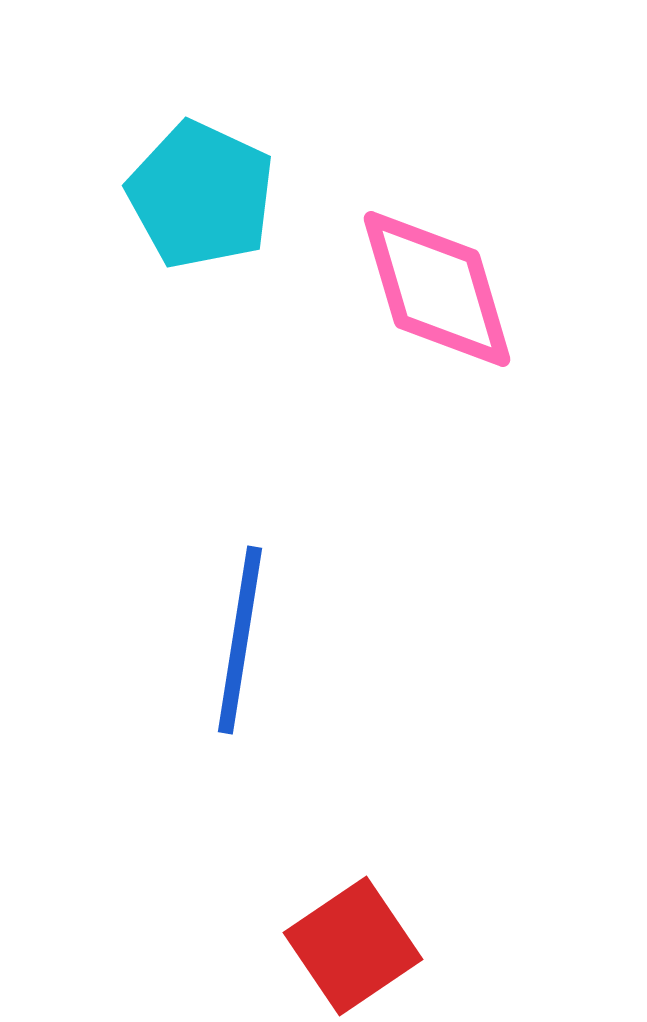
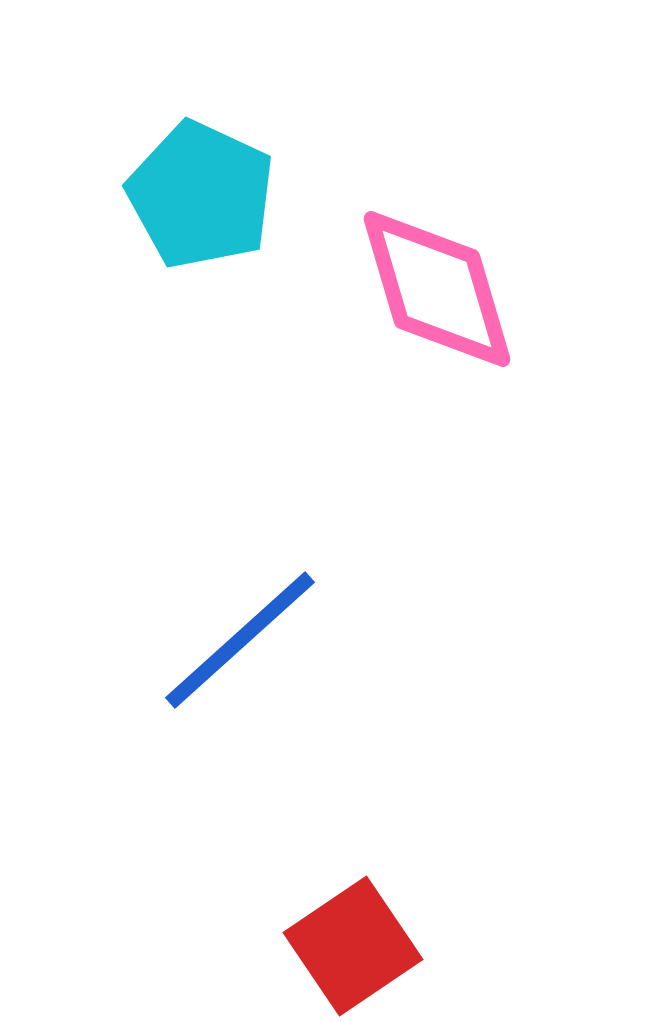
blue line: rotated 39 degrees clockwise
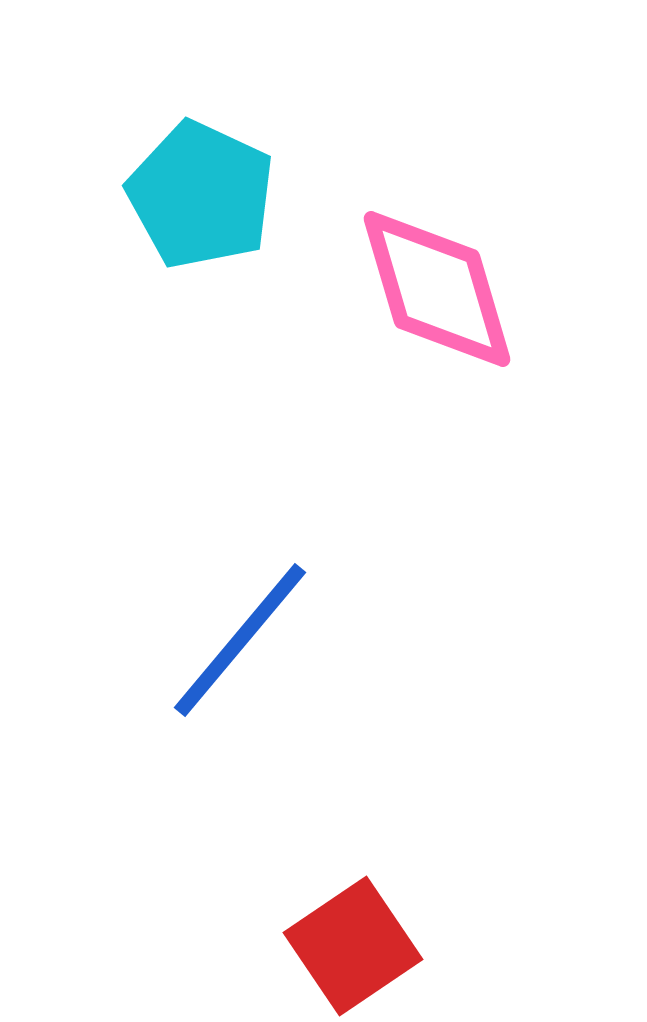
blue line: rotated 8 degrees counterclockwise
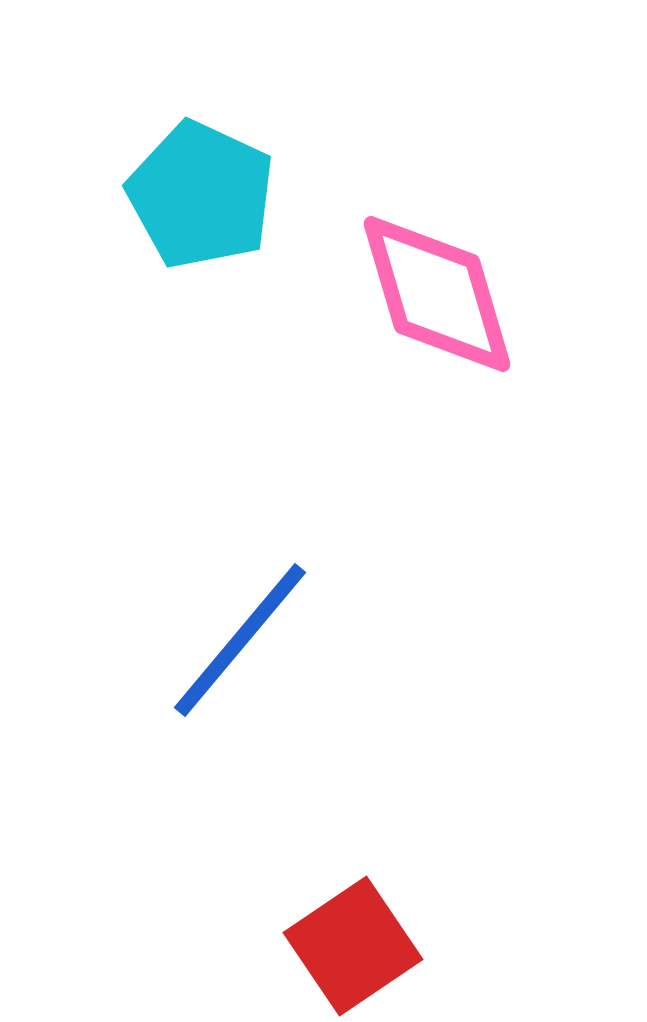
pink diamond: moved 5 px down
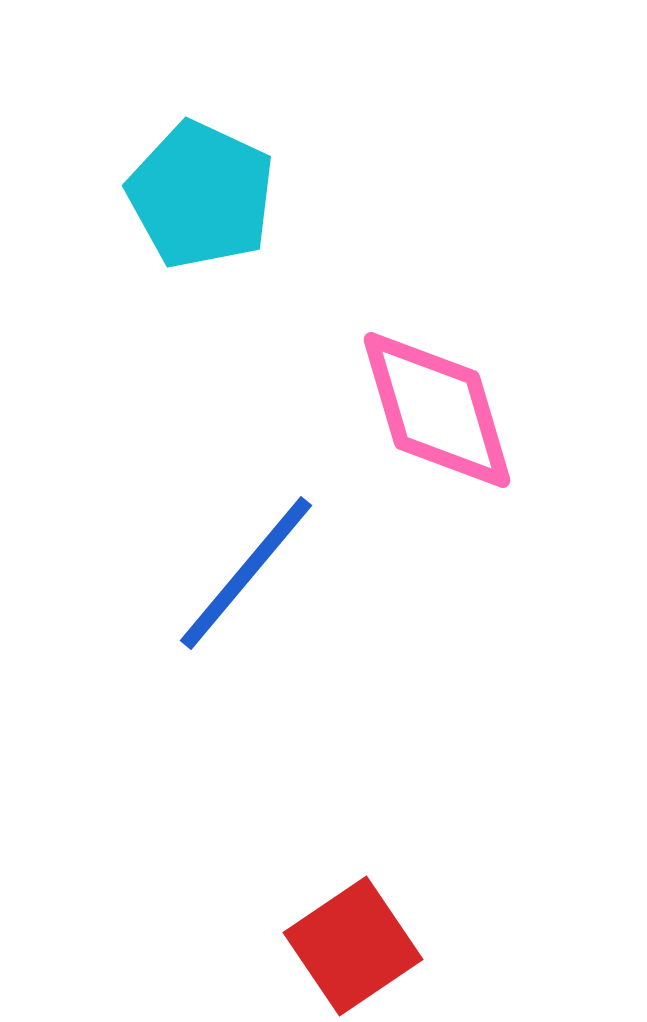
pink diamond: moved 116 px down
blue line: moved 6 px right, 67 px up
